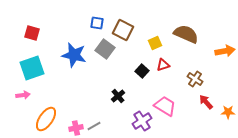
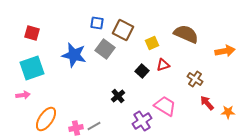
yellow square: moved 3 px left
red arrow: moved 1 px right, 1 px down
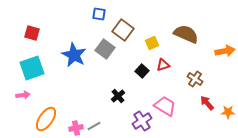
blue square: moved 2 px right, 9 px up
brown square: rotated 10 degrees clockwise
blue star: rotated 15 degrees clockwise
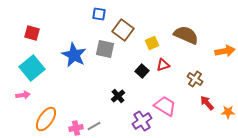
brown semicircle: moved 1 px down
gray square: rotated 24 degrees counterclockwise
cyan square: rotated 20 degrees counterclockwise
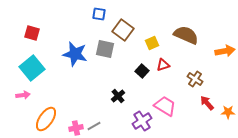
blue star: moved 1 px right, 1 px up; rotated 15 degrees counterclockwise
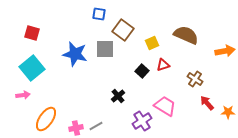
gray square: rotated 12 degrees counterclockwise
gray line: moved 2 px right
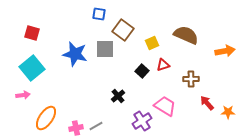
brown cross: moved 4 px left; rotated 35 degrees counterclockwise
orange ellipse: moved 1 px up
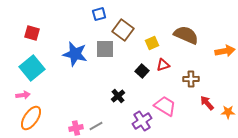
blue square: rotated 24 degrees counterclockwise
orange ellipse: moved 15 px left
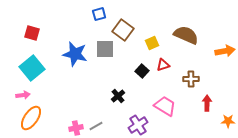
red arrow: rotated 42 degrees clockwise
orange star: moved 9 px down
purple cross: moved 4 px left, 4 px down
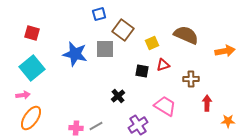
black square: rotated 32 degrees counterclockwise
pink cross: rotated 16 degrees clockwise
